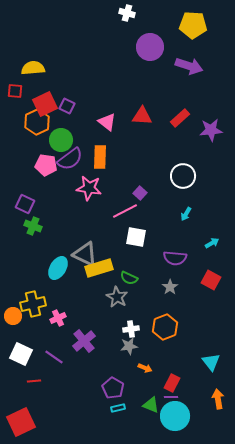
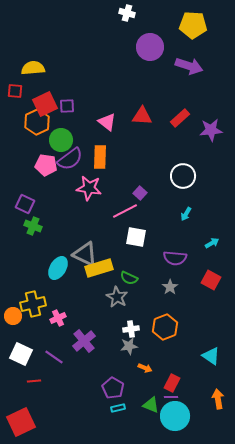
purple square at (67, 106): rotated 28 degrees counterclockwise
cyan triangle at (211, 362): moved 6 px up; rotated 18 degrees counterclockwise
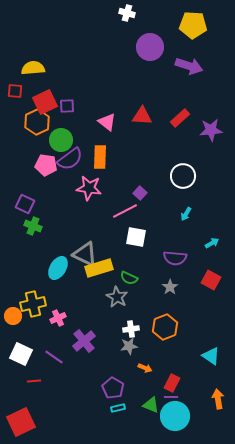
red square at (45, 104): moved 2 px up
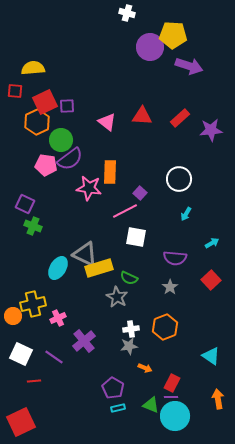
yellow pentagon at (193, 25): moved 20 px left, 10 px down
orange rectangle at (100, 157): moved 10 px right, 15 px down
white circle at (183, 176): moved 4 px left, 3 px down
red square at (211, 280): rotated 18 degrees clockwise
